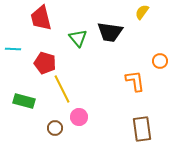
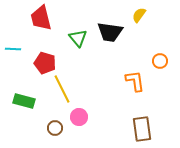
yellow semicircle: moved 3 px left, 3 px down
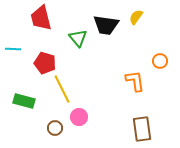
yellow semicircle: moved 3 px left, 2 px down
black trapezoid: moved 4 px left, 7 px up
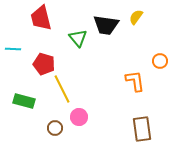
red pentagon: moved 1 px left, 1 px down
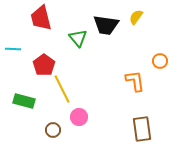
red pentagon: moved 1 px down; rotated 20 degrees clockwise
brown circle: moved 2 px left, 2 px down
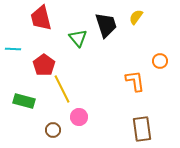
black trapezoid: rotated 116 degrees counterclockwise
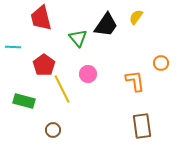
black trapezoid: rotated 52 degrees clockwise
cyan line: moved 2 px up
orange circle: moved 1 px right, 2 px down
pink circle: moved 9 px right, 43 px up
brown rectangle: moved 3 px up
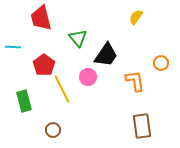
black trapezoid: moved 30 px down
pink circle: moved 3 px down
green rectangle: rotated 60 degrees clockwise
